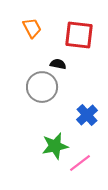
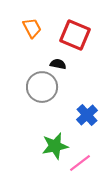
red square: moved 4 px left; rotated 16 degrees clockwise
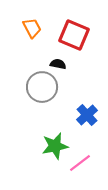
red square: moved 1 px left
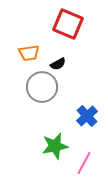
orange trapezoid: moved 3 px left, 25 px down; rotated 110 degrees clockwise
red square: moved 6 px left, 11 px up
black semicircle: rotated 140 degrees clockwise
blue cross: moved 1 px down
pink line: moved 4 px right; rotated 25 degrees counterclockwise
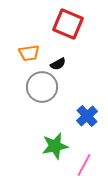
pink line: moved 2 px down
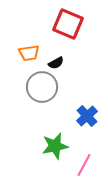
black semicircle: moved 2 px left, 1 px up
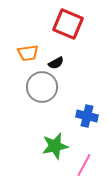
orange trapezoid: moved 1 px left
blue cross: rotated 35 degrees counterclockwise
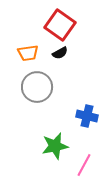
red square: moved 8 px left, 1 px down; rotated 12 degrees clockwise
black semicircle: moved 4 px right, 10 px up
gray circle: moved 5 px left
